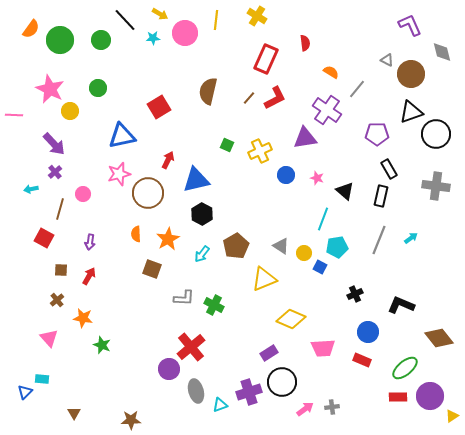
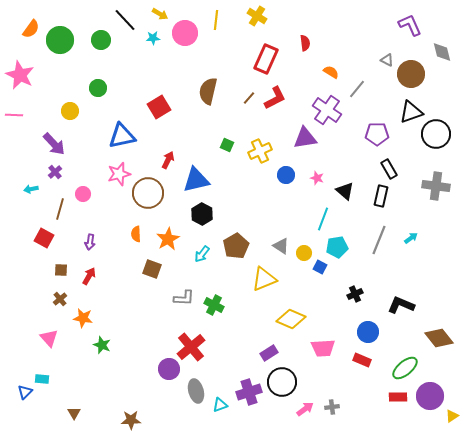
pink star at (50, 89): moved 30 px left, 14 px up
brown cross at (57, 300): moved 3 px right, 1 px up
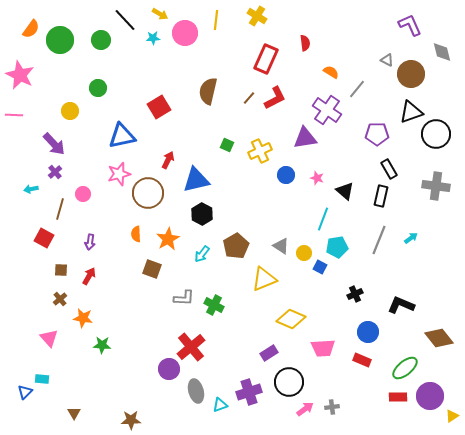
green star at (102, 345): rotated 18 degrees counterclockwise
black circle at (282, 382): moved 7 px right
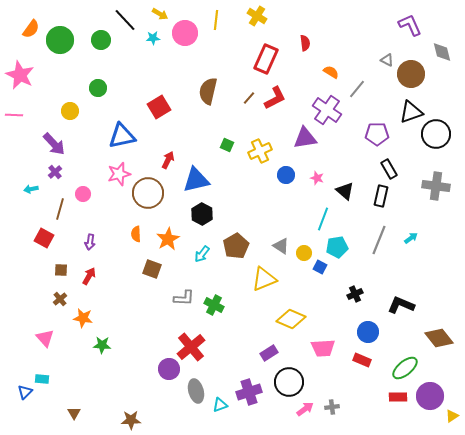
pink triangle at (49, 338): moved 4 px left
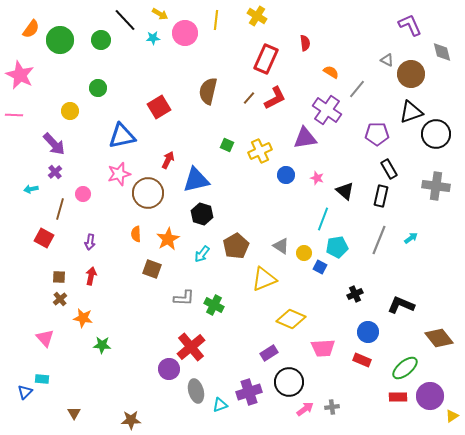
black hexagon at (202, 214): rotated 10 degrees counterclockwise
brown square at (61, 270): moved 2 px left, 7 px down
red arrow at (89, 276): moved 2 px right; rotated 18 degrees counterclockwise
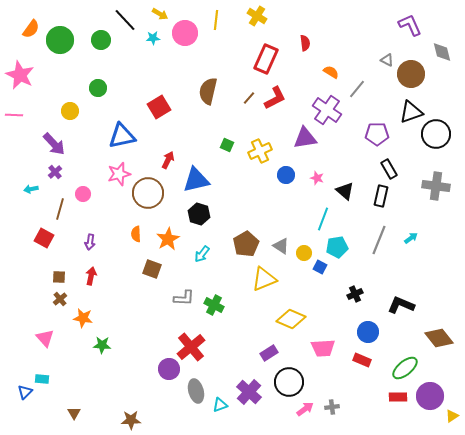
black hexagon at (202, 214): moved 3 px left
brown pentagon at (236, 246): moved 10 px right, 2 px up
purple cross at (249, 392): rotated 30 degrees counterclockwise
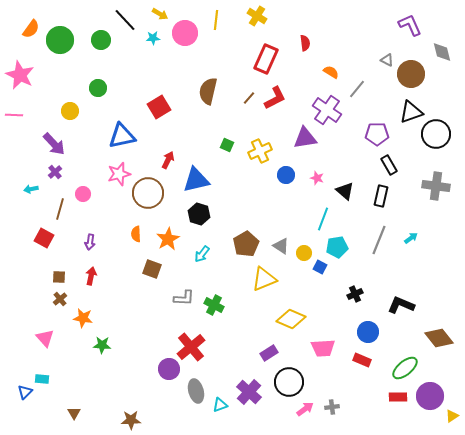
black rectangle at (389, 169): moved 4 px up
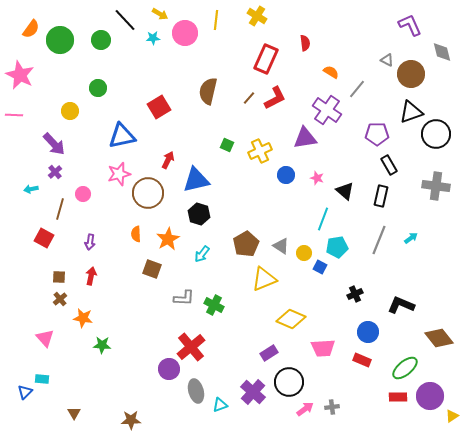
purple cross at (249, 392): moved 4 px right
